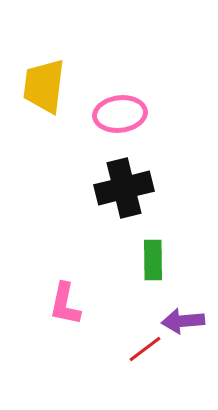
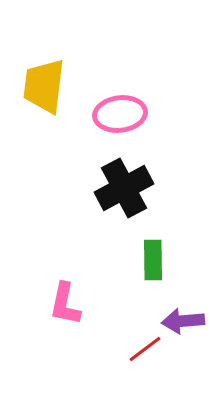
black cross: rotated 14 degrees counterclockwise
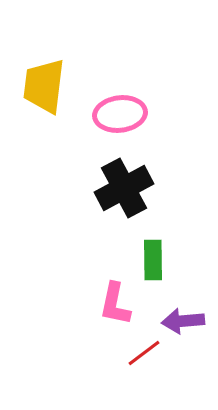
pink L-shape: moved 50 px right
red line: moved 1 px left, 4 px down
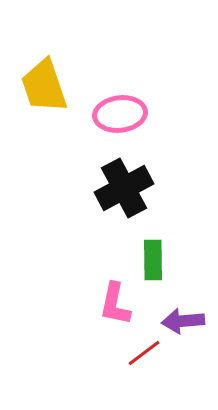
yellow trapezoid: rotated 26 degrees counterclockwise
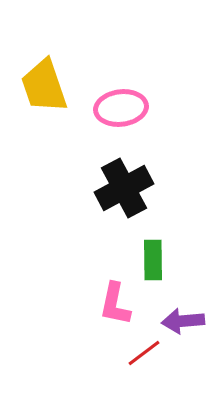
pink ellipse: moved 1 px right, 6 px up
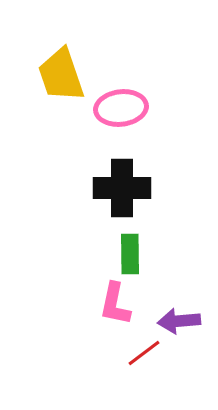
yellow trapezoid: moved 17 px right, 11 px up
black cross: moved 2 px left; rotated 28 degrees clockwise
green rectangle: moved 23 px left, 6 px up
purple arrow: moved 4 px left
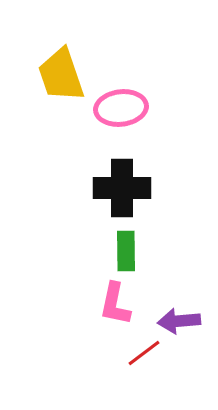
green rectangle: moved 4 px left, 3 px up
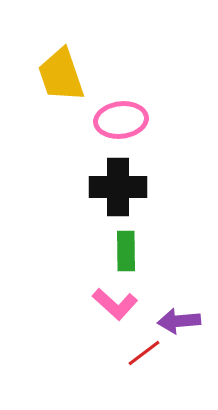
pink ellipse: moved 12 px down
black cross: moved 4 px left, 1 px up
pink L-shape: rotated 60 degrees counterclockwise
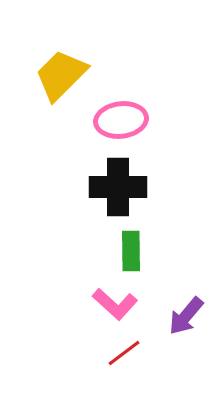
yellow trapezoid: rotated 64 degrees clockwise
green rectangle: moved 5 px right
purple arrow: moved 7 px right, 5 px up; rotated 45 degrees counterclockwise
red line: moved 20 px left
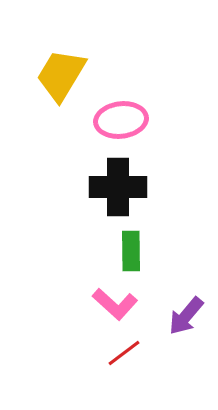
yellow trapezoid: rotated 14 degrees counterclockwise
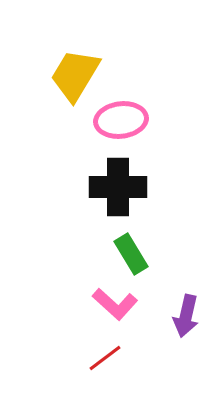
yellow trapezoid: moved 14 px right
green rectangle: moved 3 px down; rotated 30 degrees counterclockwise
purple arrow: rotated 27 degrees counterclockwise
red line: moved 19 px left, 5 px down
